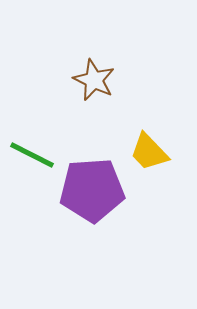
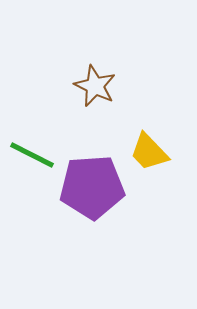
brown star: moved 1 px right, 6 px down
purple pentagon: moved 3 px up
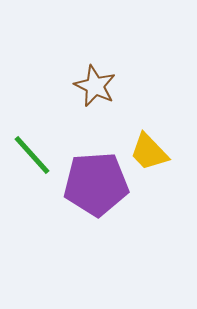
green line: rotated 21 degrees clockwise
purple pentagon: moved 4 px right, 3 px up
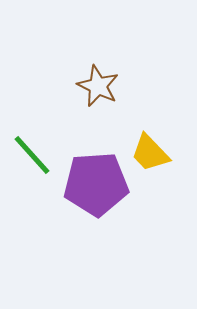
brown star: moved 3 px right
yellow trapezoid: moved 1 px right, 1 px down
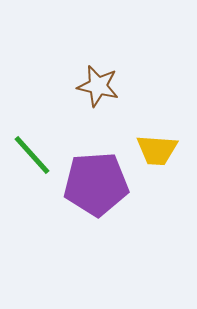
brown star: rotated 12 degrees counterclockwise
yellow trapezoid: moved 7 px right, 3 px up; rotated 42 degrees counterclockwise
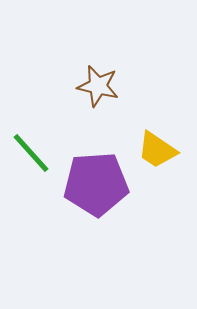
yellow trapezoid: rotated 30 degrees clockwise
green line: moved 1 px left, 2 px up
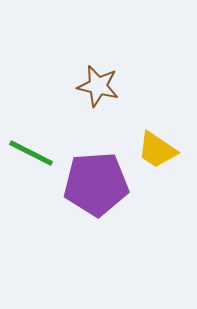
green line: rotated 21 degrees counterclockwise
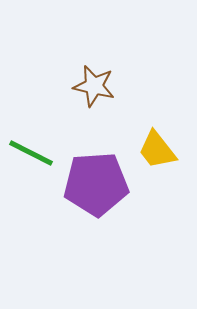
brown star: moved 4 px left
yellow trapezoid: rotated 18 degrees clockwise
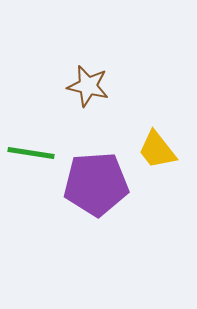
brown star: moved 6 px left
green line: rotated 18 degrees counterclockwise
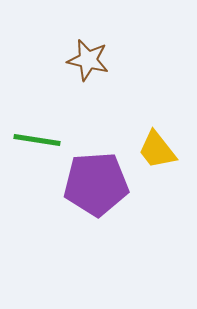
brown star: moved 26 px up
green line: moved 6 px right, 13 px up
